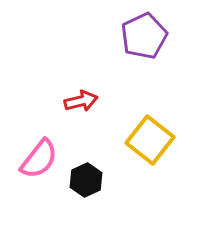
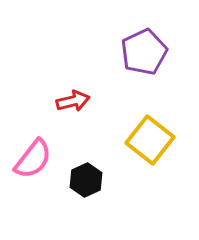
purple pentagon: moved 16 px down
red arrow: moved 8 px left
pink semicircle: moved 6 px left
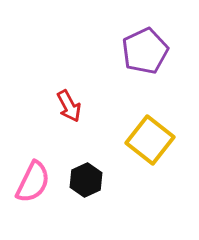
purple pentagon: moved 1 px right, 1 px up
red arrow: moved 4 px left, 5 px down; rotated 76 degrees clockwise
pink semicircle: moved 23 px down; rotated 12 degrees counterclockwise
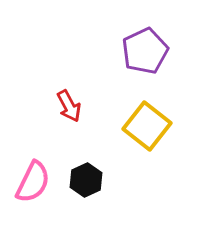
yellow square: moved 3 px left, 14 px up
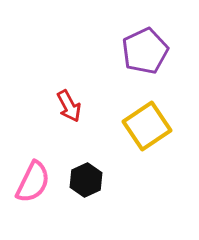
yellow square: rotated 18 degrees clockwise
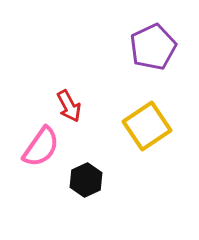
purple pentagon: moved 8 px right, 4 px up
pink semicircle: moved 8 px right, 35 px up; rotated 9 degrees clockwise
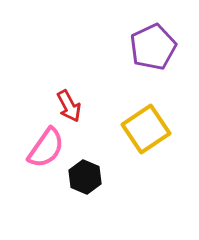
yellow square: moved 1 px left, 3 px down
pink semicircle: moved 5 px right, 1 px down
black hexagon: moved 1 px left, 3 px up; rotated 12 degrees counterclockwise
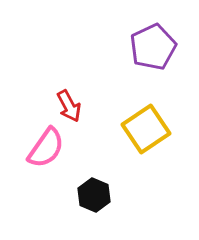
black hexagon: moved 9 px right, 18 px down
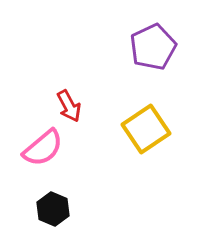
pink semicircle: moved 3 px left; rotated 15 degrees clockwise
black hexagon: moved 41 px left, 14 px down
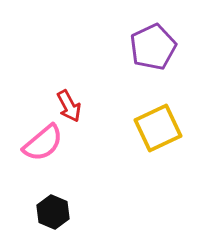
yellow square: moved 12 px right, 1 px up; rotated 9 degrees clockwise
pink semicircle: moved 5 px up
black hexagon: moved 3 px down
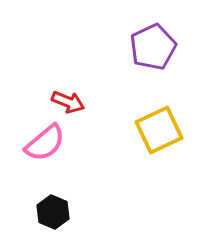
red arrow: moved 1 px left, 4 px up; rotated 40 degrees counterclockwise
yellow square: moved 1 px right, 2 px down
pink semicircle: moved 2 px right
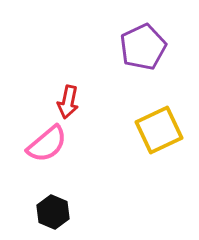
purple pentagon: moved 10 px left
red arrow: rotated 80 degrees clockwise
pink semicircle: moved 2 px right, 1 px down
